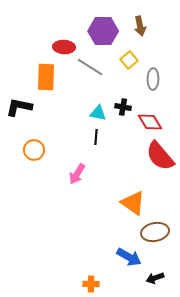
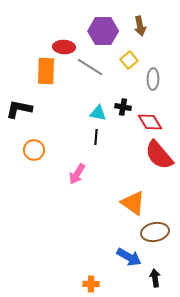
orange rectangle: moved 6 px up
black L-shape: moved 2 px down
red semicircle: moved 1 px left, 1 px up
black arrow: rotated 102 degrees clockwise
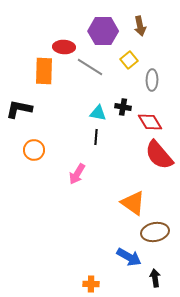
orange rectangle: moved 2 px left
gray ellipse: moved 1 px left, 1 px down
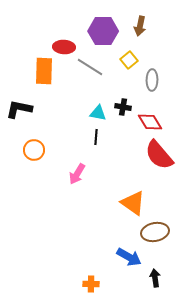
brown arrow: rotated 24 degrees clockwise
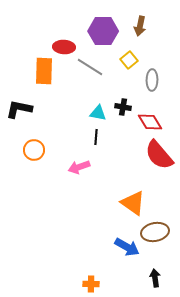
pink arrow: moved 2 px right, 7 px up; rotated 40 degrees clockwise
blue arrow: moved 2 px left, 10 px up
